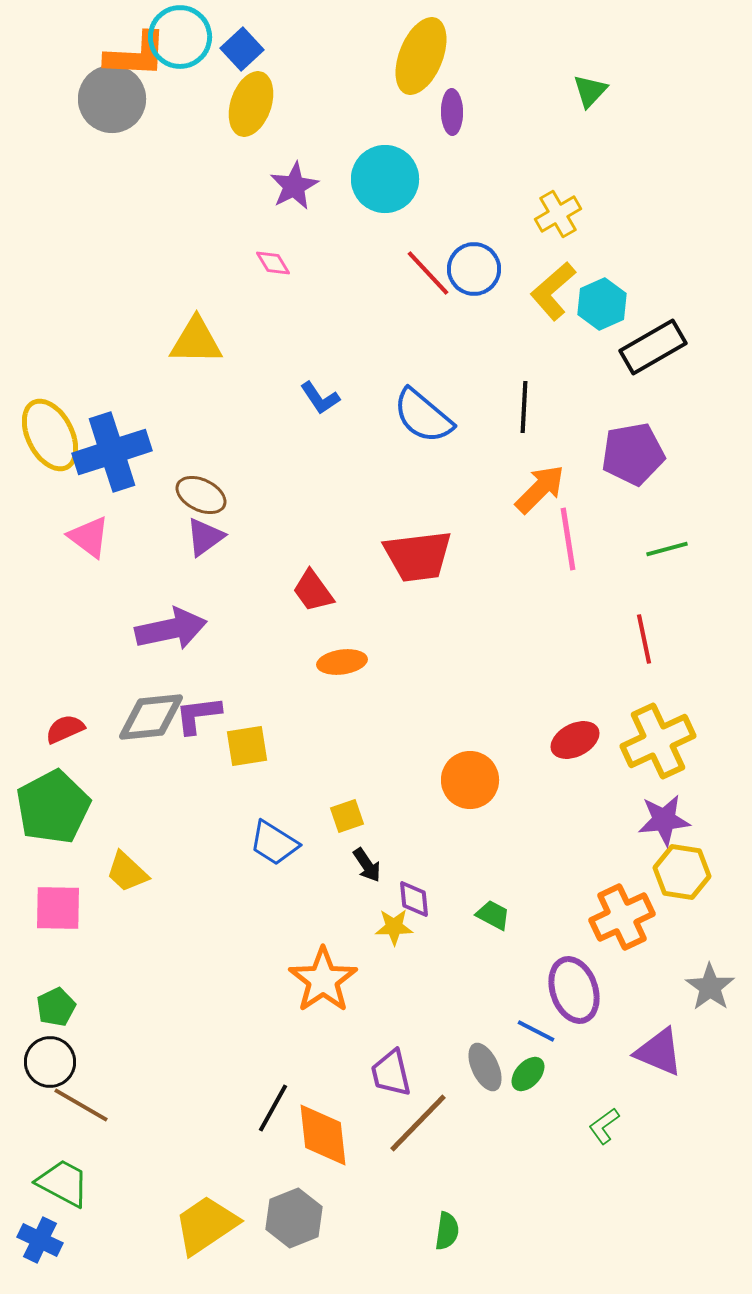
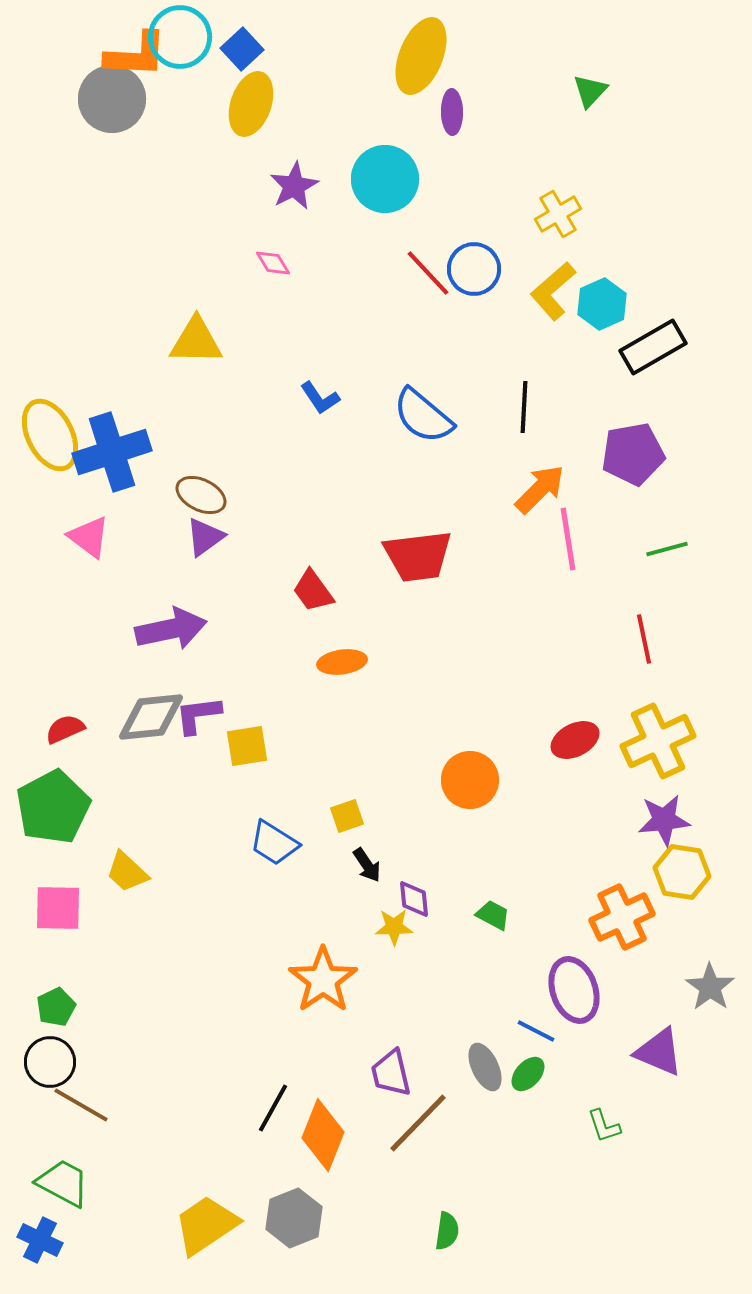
green L-shape at (604, 1126): rotated 72 degrees counterclockwise
orange diamond at (323, 1135): rotated 28 degrees clockwise
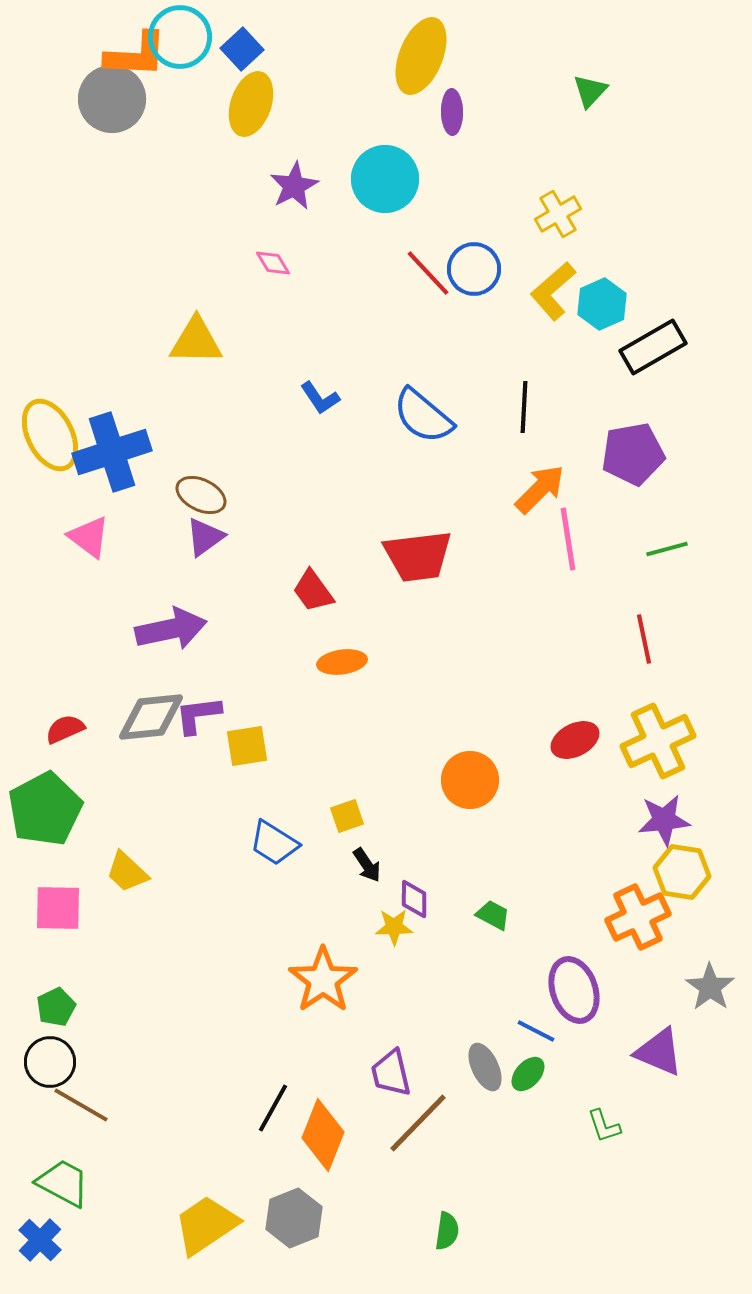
green pentagon at (53, 807): moved 8 px left, 2 px down
purple diamond at (414, 899): rotated 6 degrees clockwise
orange cross at (622, 917): moved 16 px right
blue cross at (40, 1240): rotated 18 degrees clockwise
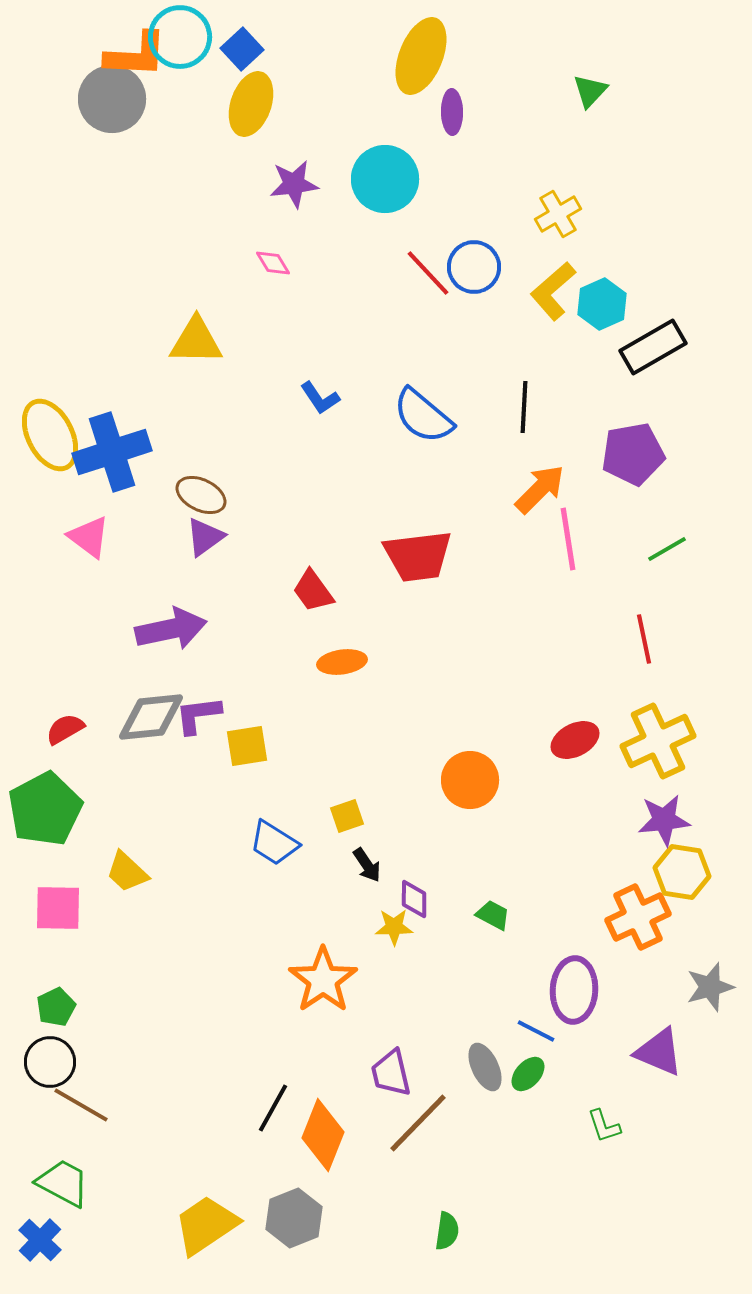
purple star at (294, 186): moved 2 px up; rotated 21 degrees clockwise
blue circle at (474, 269): moved 2 px up
green line at (667, 549): rotated 15 degrees counterclockwise
red semicircle at (65, 729): rotated 6 degrees counterclockwise
gray star at (710, 987): rotated 21 degrees clockwise
purple ellipse at (574, 990): rotated 22 degrees clockwise
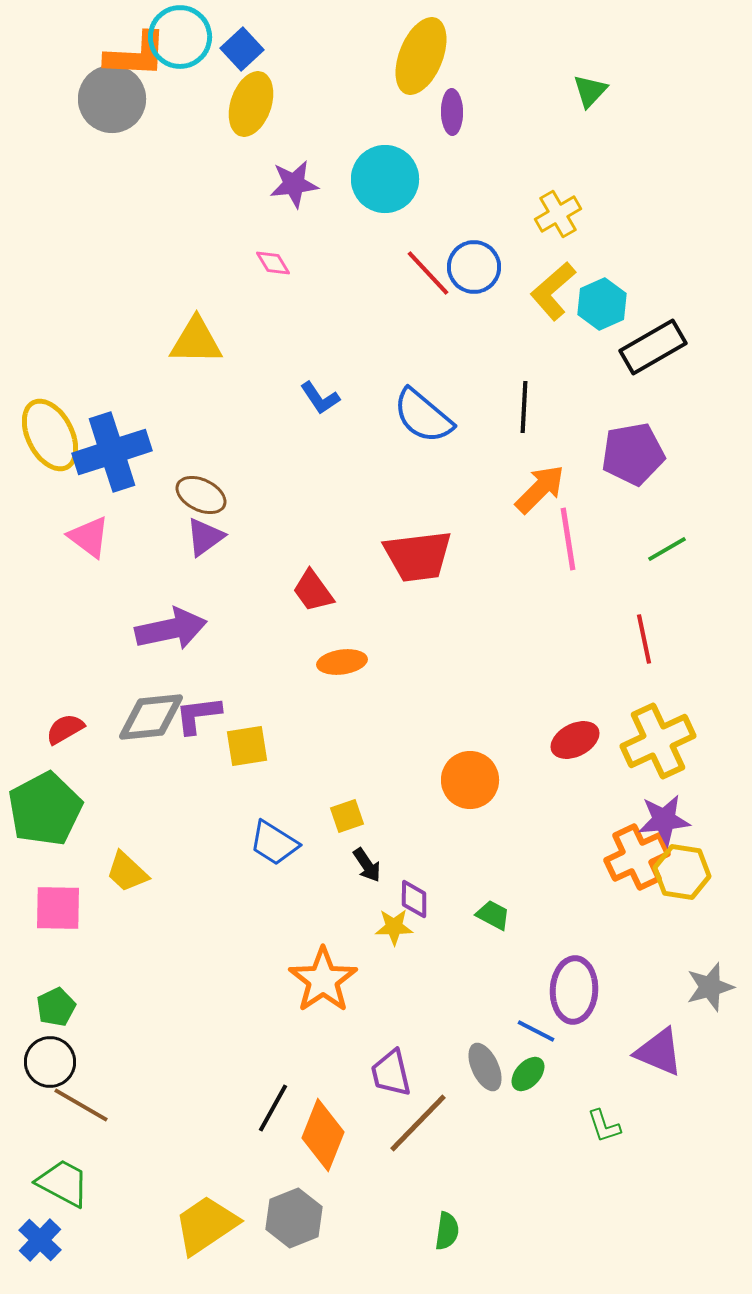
orange cross at (638, 917): moved 1 px left, 60 px up
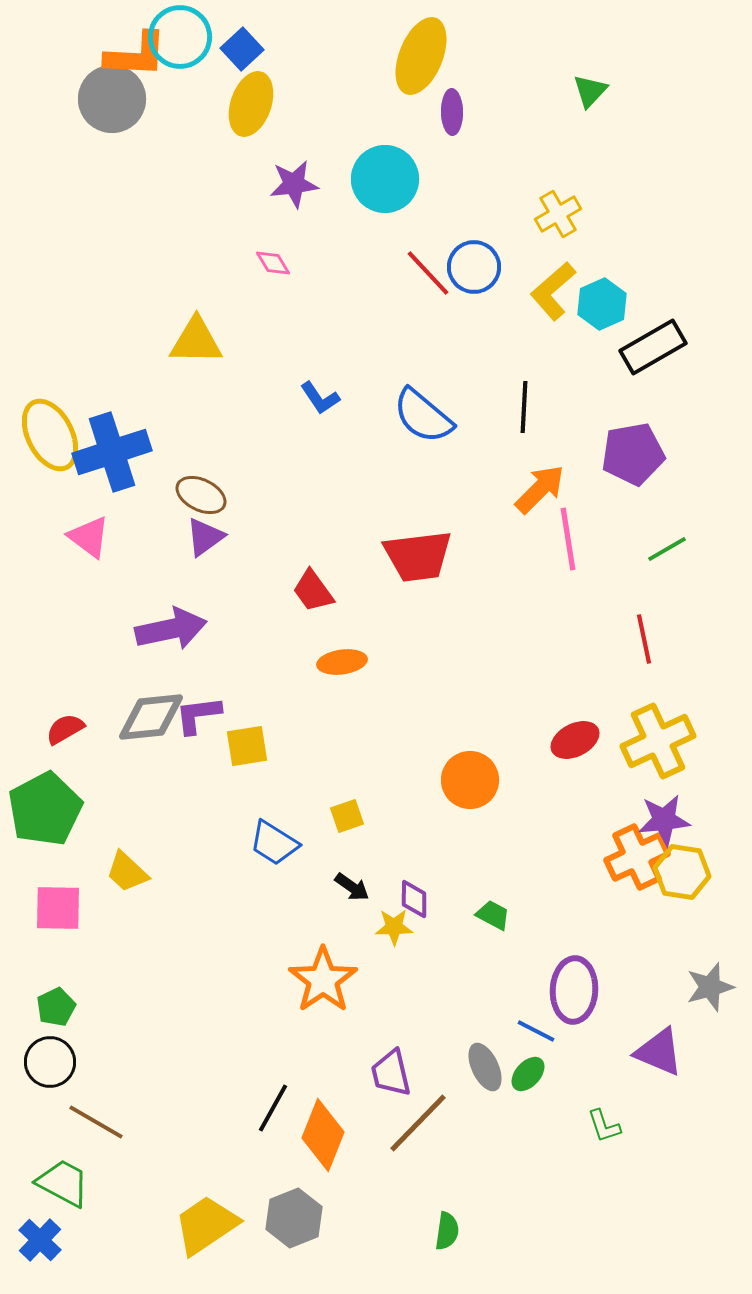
black arrow at (367, 865): moved 15 px left, 22 px down; rotated 21 degrees counterclockwise
brown line at (81, 1105): moved 15 px right, 17 px down
